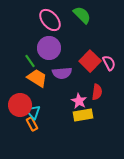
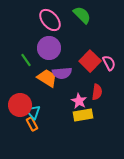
green line: moved 4 px left, 1 px up
orange trapezoid: moved 10 px right
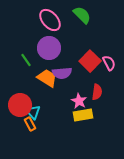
orange rectangle: moved 2 px left
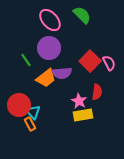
orange trapezoid: moved 1 px left; rotated 110 degrees clockwise
red circle: moved 1 px left
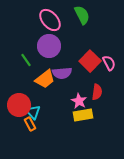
green semicircle: rotated 18 degrees clockwise
purple circle: moved 2 px up
orange trapezoid: moved 1 px left, 1 px down
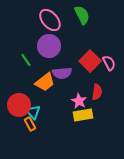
orange trapezoid: moved 3 px down
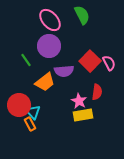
purple semicircle: moved 2 px right, 2 px up
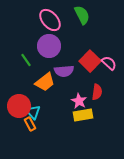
pink semicircle: rotated 21 degrees counterclockwise
red circle: moved 1 px down
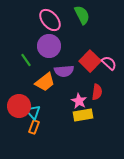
orange rectangle: moved 4 px right, 3 px down; rotated 48 degrees clockwise
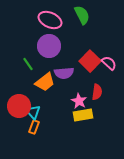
pink ellipse: rotated 25 degrees counterclockwise
green line: moved 2 px right, 4 px down
purple semicircle: moved 2 px down
